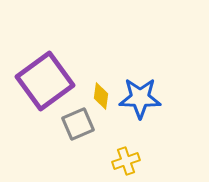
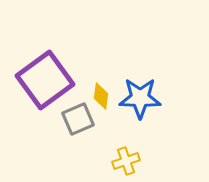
purple square: moved 1 px up
gray square: moved 5 px up
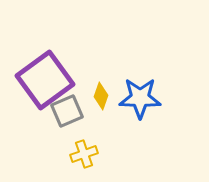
yellow diamond: rotated 12 degrees clockwise
gray square: moved 11 px left, 8 px up
yellow cross: moved 42 px left, 7 px up
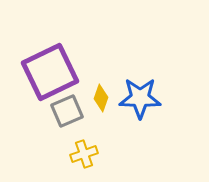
purple square: moved 5 px right, 8 px up; rotated 10 degrees clockwise
yellow diamond: moved 2 px down
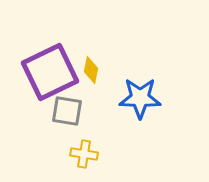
yellow diamond: moved 10 px left, 28 px up; rotated 8 degrees counterclockwise
gray square: rotated 32 degrees clockwise
yellow cross: rotated 28 degrees clockwise
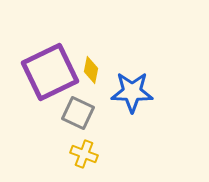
blue star: moved 8 px left, 6 px up
gray square: moved 11 px right, 2 px down; rotated 16 degrees clockwise
yellow cross: rotated 12 degrees clockwise
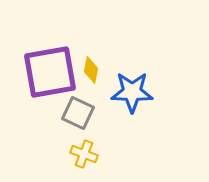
purple square: rotated 16 degrees clockwise
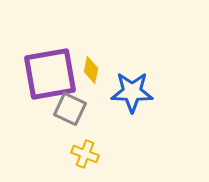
purple square: moved 2 px down
gray square: moved 8 px left, 4 px up
yellow cross: moved 1 px right
